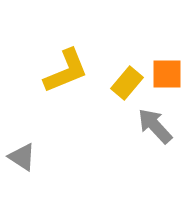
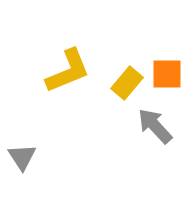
yellow L-shape: moved 2 px right
gray triangle: rotated 24 degrees clockwise
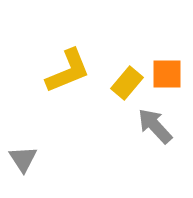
gray triangle: moved 1 px right, 2 px down
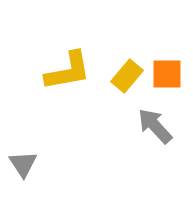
yellow L-shape: rotated 12 degrees clockwise
yellow rectangle: moved 7 px up
gray triangle: moved 5 px down
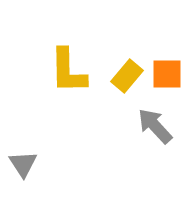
yellow L-shape: rotated 99 degrees clockwise
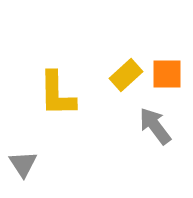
yellow L-shape: moved 11 px left, 23 px down
yellow rectangle: moved 1 px left, 1 px up; rotated 8 degrees clockwise
gray arrow: rotated 6 degrees clockwise
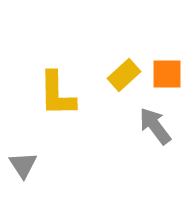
yellow rectangle: moved 2 px left
gray triangle: moved 1 px down
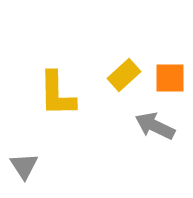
orange square: moved 3 px right, 4 px down
gray arrow: rotated 27 degrees counterclockwise
gray triangle: moved 1 px right, 1 px down
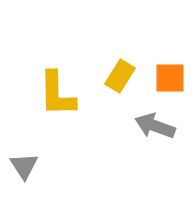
yellow rectangle: moved 4 px left, 1 px down; rotated 16 degrees counterclockwise
gray arrow: rotated 6 degrees counterclockwise
